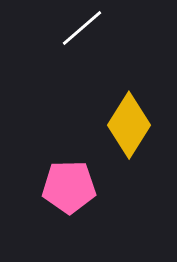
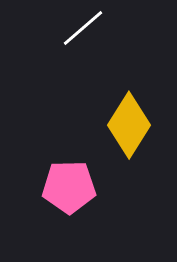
white line: moved 1 px right
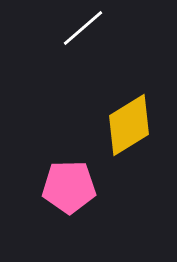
yellow diamond: rotated 26 degrees clockwise
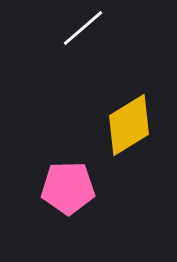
pink pentagon: moved 1 px left, 1 px down
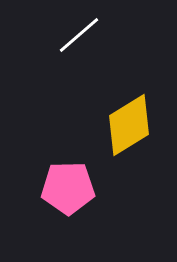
white line: moved 4 px left, 7 px down
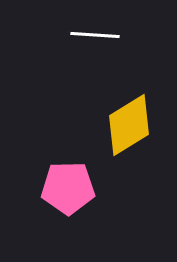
white line: moved 16 px right; rotated 45 degrees clockwise
